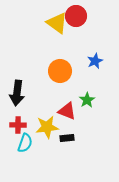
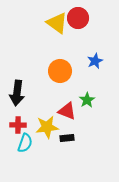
red circle: moved 2 px right, 2 px down
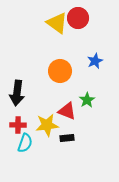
yellow star: moved 2 px up
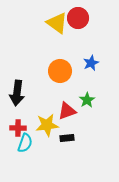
blue star: moved 4 px left, 2 px down
red triangle: rotated 42 degrees counterclockwise
red cross: moved 3 px down
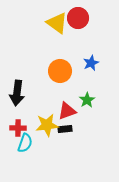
black rectangle: moved 2 px left, 9 px up
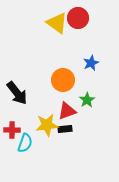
orange circle: moved 3 px right, 9 px down
black arrow: rotated 45 degrees counterclockwise
red cross: moved 6 px left, 2 px down
